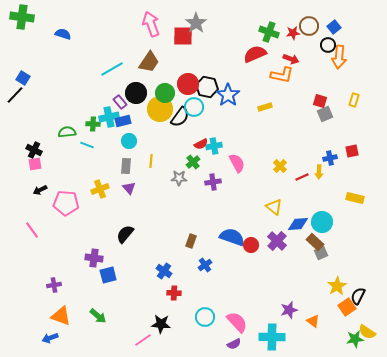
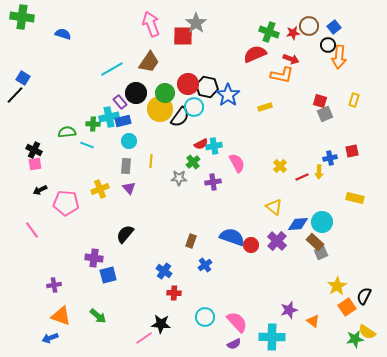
black semicircle at (358, 296): moved 6 px right
pink line at (143, 340): moved 1 px right, 2 px up
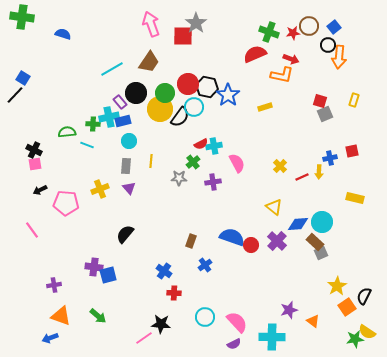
purple cross at (94, 258): moved 9 px down
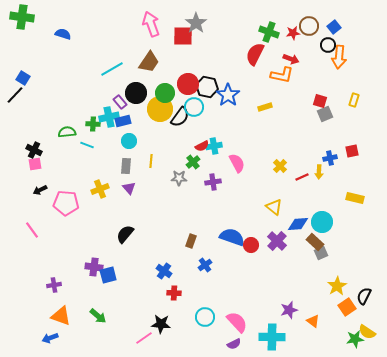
red semicircle at (255, 54): rotated 40 degrees counterclockwise
red semicircle at (201, 144): moved 1 px right, 2 px down
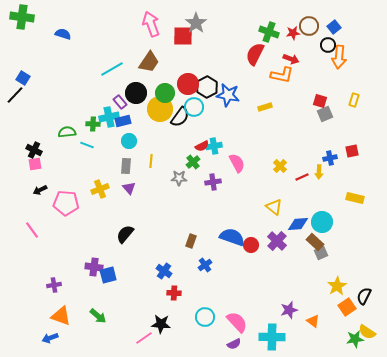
black hexagon at (207, 87): rotated 20 degrees clockwise
blue star at (228, 95): rotated 25 degrees counterclockwise
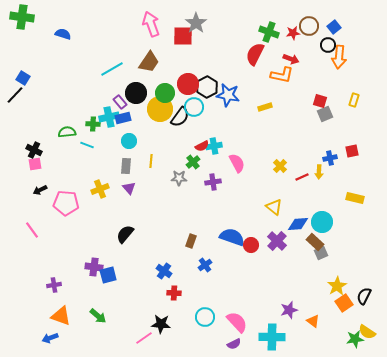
blue rectangle at (123, 121): moved 3 px up
orange square at (347, 307): moved 3 px left, 4 px up
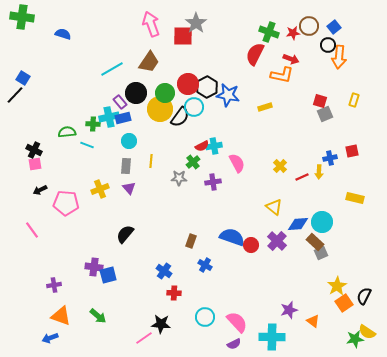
blue cross at (205, 265): rotated 24 degrees counterclockwise
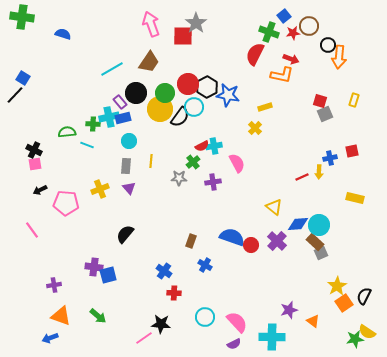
blue square at (334, 27): moved 50 px left, 11 px up
yellow cross at (280, 166): moved 25 px left, 38 px up
cyan circle at (322, 222): moved 3 px left, 3 px down
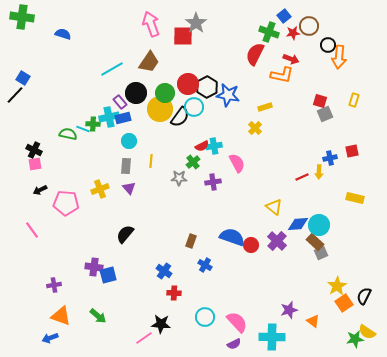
green semicircle at (67, 132): moved 1 px right, 2 px down; rotated 18 degrees clockwise
cyan line at (87, 145): moved 4 px left, 16 px up
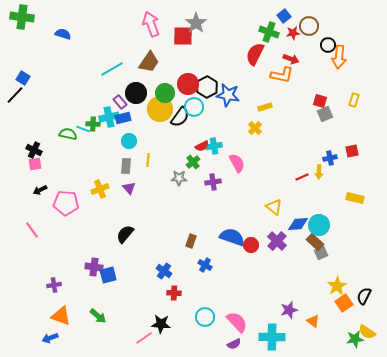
yellow line at (151, 161): moved 3 px left, 1 px up
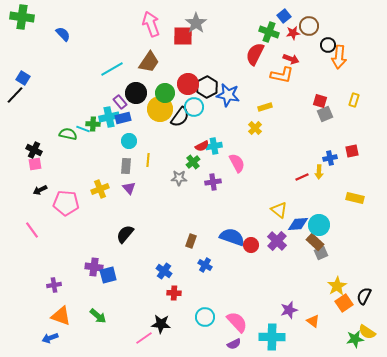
blue semicircle at (63, 34): rotated 28 degrees clockwise
yellow triangle at (274, 207): moved 5 px right, 3 px down
